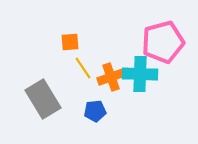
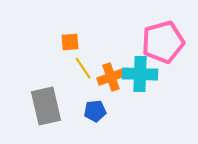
gray rectangle: moved 3 px right, 7 px down; rotated 18 degrees clockwise
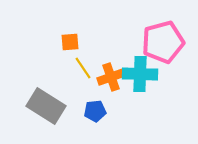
gray rectangle: rotated 45 degrees counterclockwise
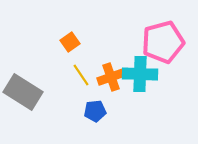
orange square: rotated 30 degrees counterclockwise
yellow line: moved 2 px left, 7 px down
gray rectangle: moved 23 px left, 14 px up
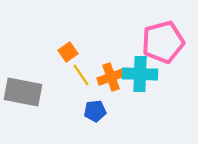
orange square: moved 2 px left, 10 px down
gray rectangle: rotated 21 degrees counterclockwise
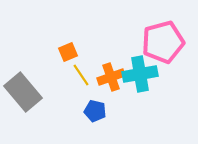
orange square: rotated 12 degrees clockwise
cyan cross: rotated 12 degrees counterclockwise
gray rectangle: rotated 39 degrees clockwise
blue pentagon: rotated 20 degrees clockwise
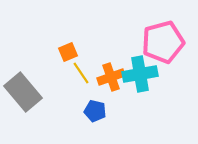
yellow line: moved 2 px up
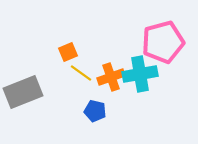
yellow line: rotated 20 degrees counterclockwise
gray rectangle: rotated 72 degrees counterclockwise
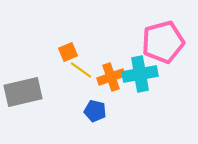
yellow line: moved 3 px up
gray rectangle: rotated 9 degrees clockwise
